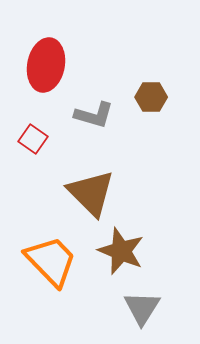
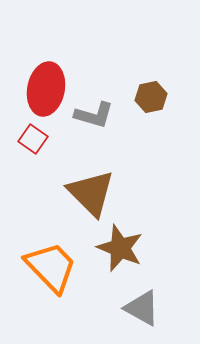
red ellipse: moved 24 px down
brown hexagon: rotated 12 degrees counterclockwise
brown star: moved 1 px left, 3 px up
orange trapezoid: moved 6 px down
gray triangle: rotated 33 degrees counterclockwise
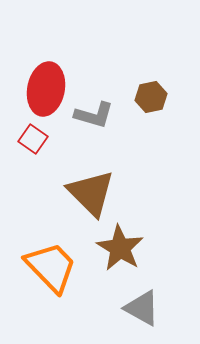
brown star: rotated 9 degrees clockwise
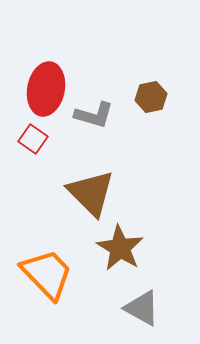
orange trapezoid: moved 4 px left, 7 px down
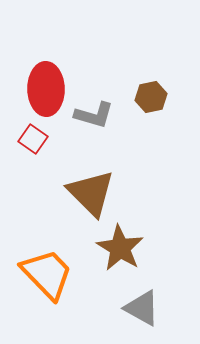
red ellipse: rotated 12 degrees counterclockwise
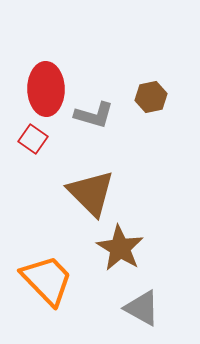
orange trapezoid: moved 6 px down
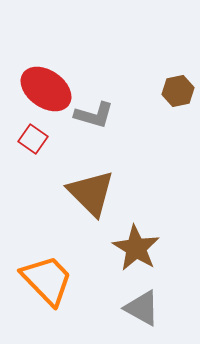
red ellipse: rotated 54 degrees counterclockwise
brown hexagon: moved 27 px right, 6 px up
brown star: moved 16 px right
